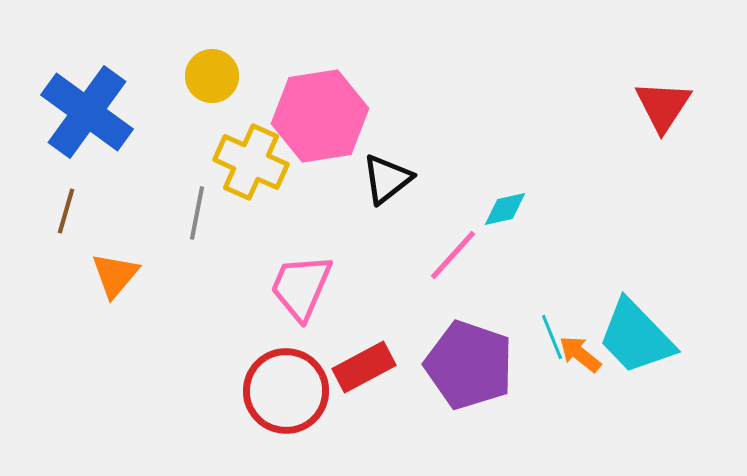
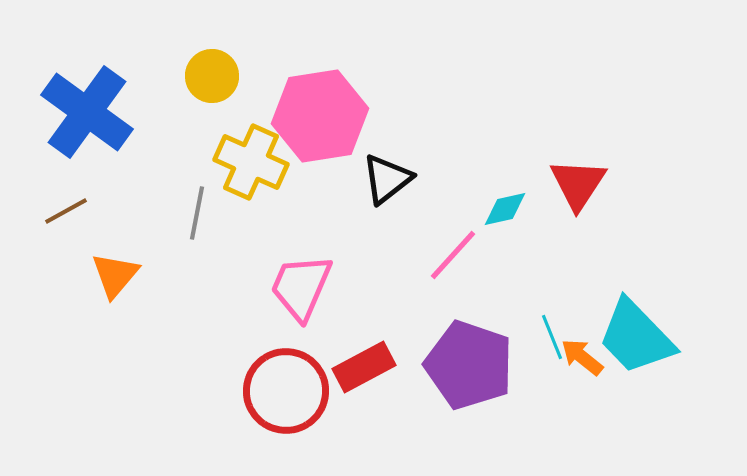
red triangle: moved 85 px left, 78 px down
brown line: rotated 45 degrees clockwise
orange arrow: moved 2 px right, 3 px down
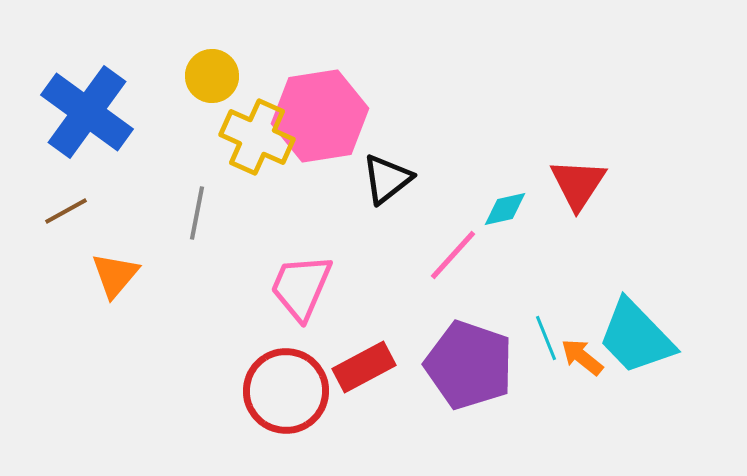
yellow cross: moved 6 px right, 25 px up
cyan line: moved 6 px left, 1 px down
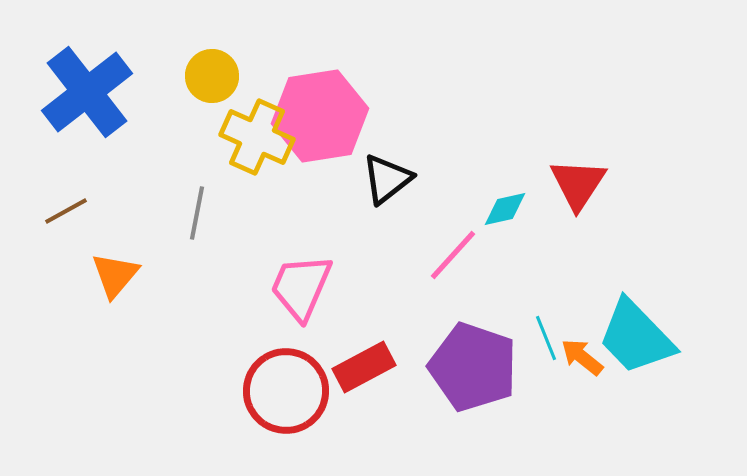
blue cross: moved 20 px up; rotated 16 degrees clockwise
purple pentagon: moved 4 px right, 2 px down
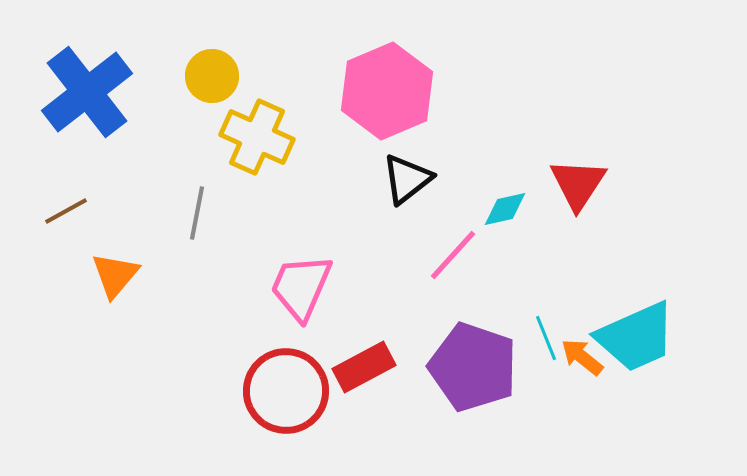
pink hexagon: moved 67 px right, 25 px up; rotated 14 degrees counterclockwise
black triangle: moved 20 px right
cyan trapezoid: rotated 70 degrees counterclockwise
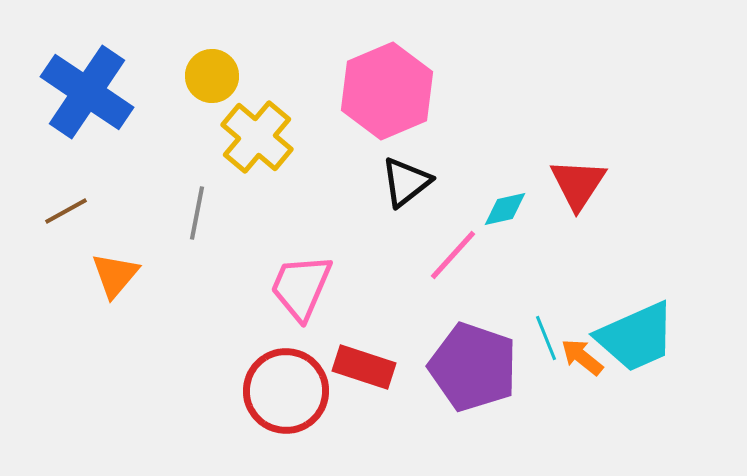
blue cross: rotated 18 degrees counterclockwise
yellow cross: rotated 16 degrees clockwise
black triangle: moved 1 px left, 3 px down
red rectangle: rotated 46 degrees clockwise
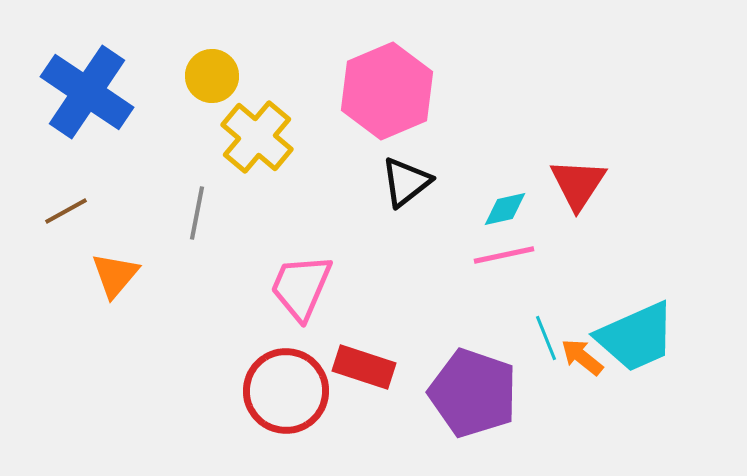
pink line: moved 51 px right; rotated 36 degrees clockwise
purple pentagon: moved 26 px down
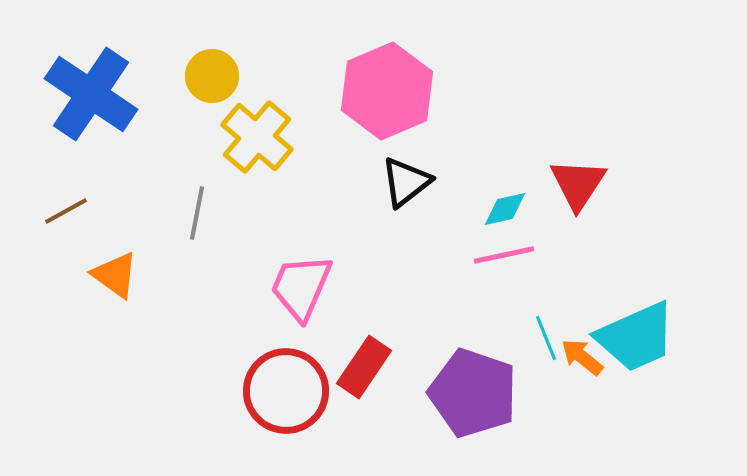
blue cross: moved 4 px right, 2 px down
orange triangle: rotated 34 degrees counterclockwise
red rectangle: rotated 74 degrees counterclockwise
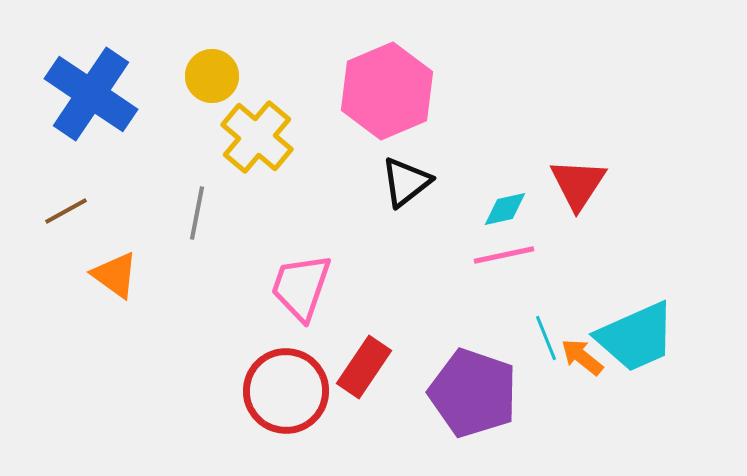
pink trapezoid: rotated 4 degrees counterclockwise
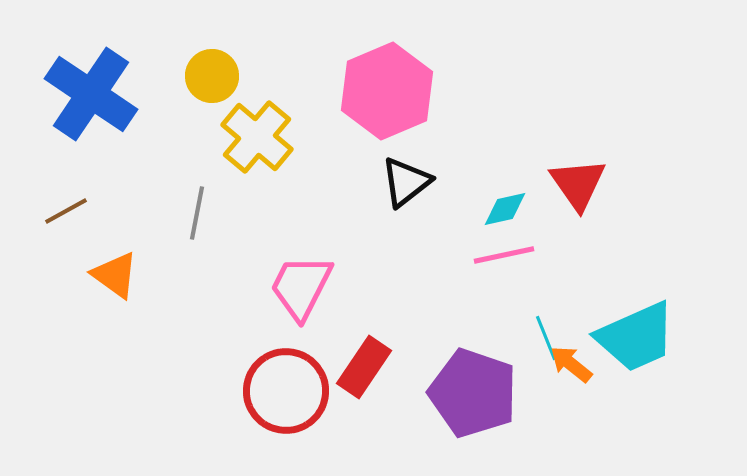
red triangle: rotated 8 degrees counterclockwise
pink trapezoid: rotated 8 degrees clockwise
orange arrow: moved 11 px left, 7 px down
